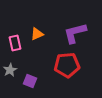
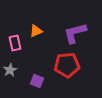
orange triangle: moved 1 px left, 3 px up
purple square: moved 7 px right
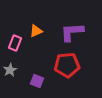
purple L-shape: moved 3 px left, 1 px up; rotated 10 degrees clockwise
pink rectangle: rotated 35 degrees clockwise
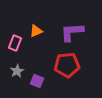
gray star: moved 7 px right, 1 px down
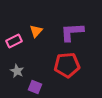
orange triangle: rotated 24 degrees counterclockwise
pink rectangle: moved 1 px left, 2 px up; rotated 42 degrees clockwise
gray star: rotated 16 degrees counterclockwise
purple square: moved 2 px left, 6 px down
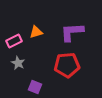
orange triangle: moved 1 px down; rotated 32 degrees clockwise
gray star: moved 1 px right, 8 px up
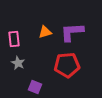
orange triangle: moved 9 px right
pink rectangle: moved 2 px up; rotated 70 degrees counterclockwise
